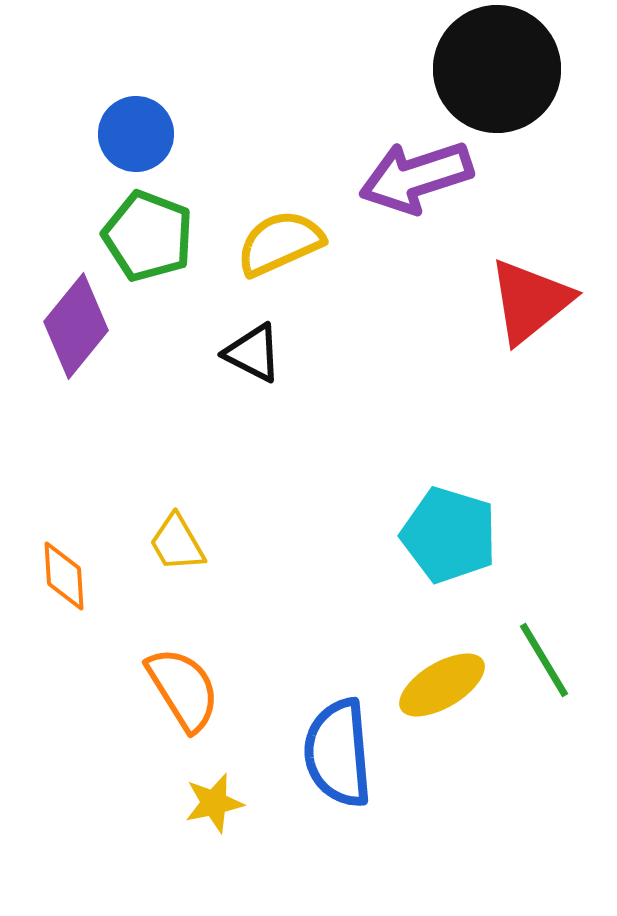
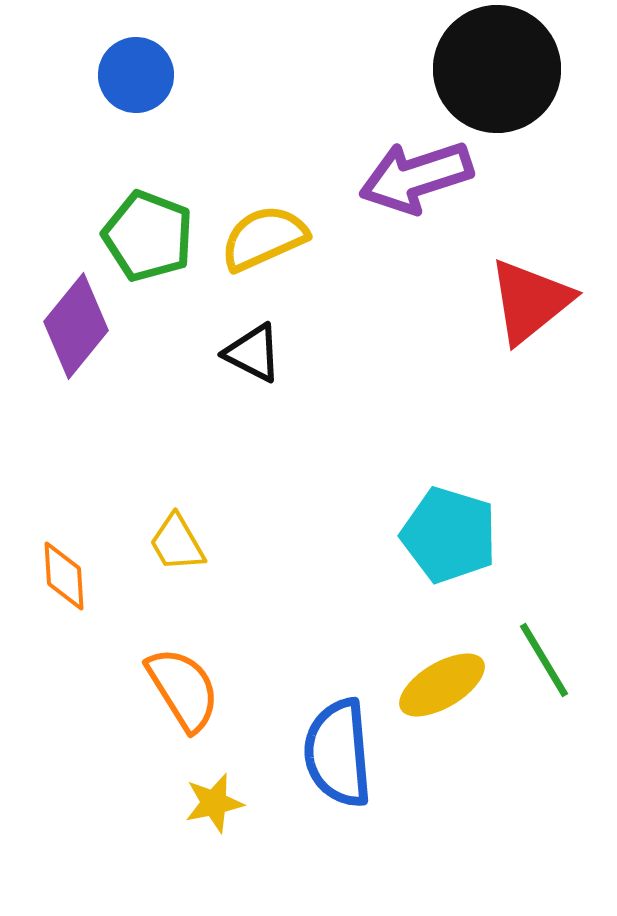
blue circle: moved 59 px up
yellow semicircle: moved 16 px left, 5 px up
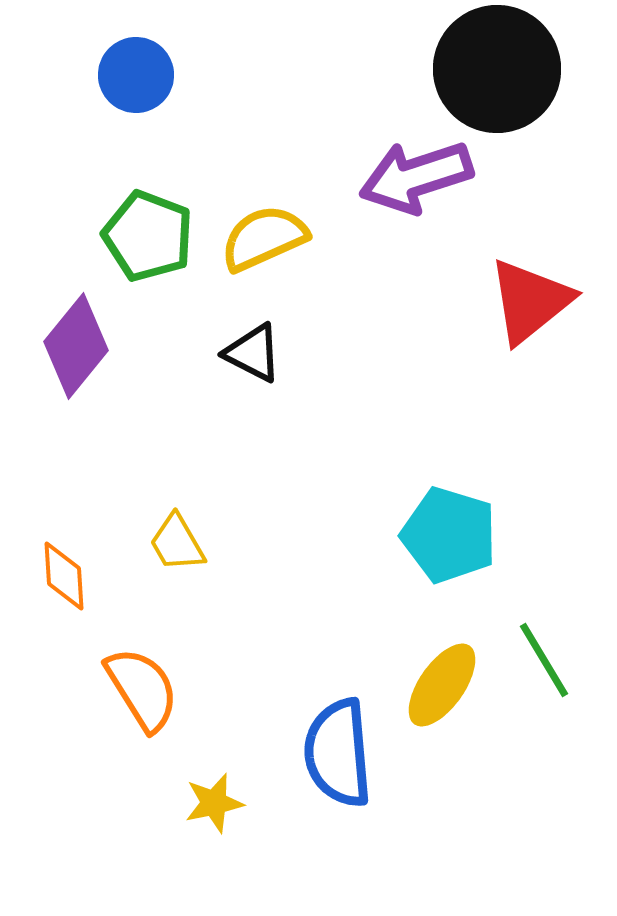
purple diamond: moved 20 px down
yellow ellipse: rotated 24 degrees counterclockwise
orange semicircle: moved 41 px left
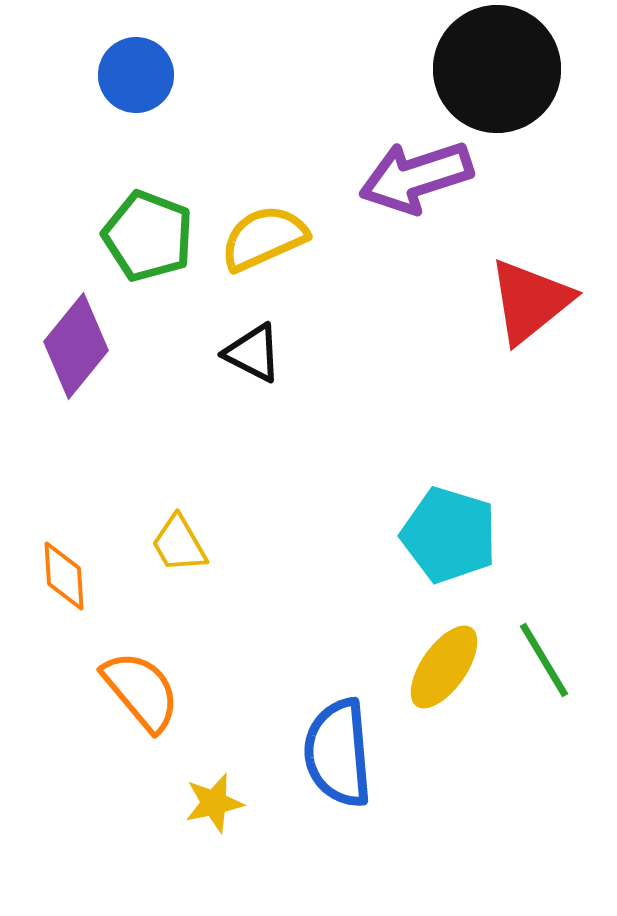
yellow trapezoid: moved 2 px right, 1 px down
yellow ellipse: moved 2 px right, 18 px up
orange semicircle: moved 1 px left, 2 px down; rotated 8 degrees counterclockwise
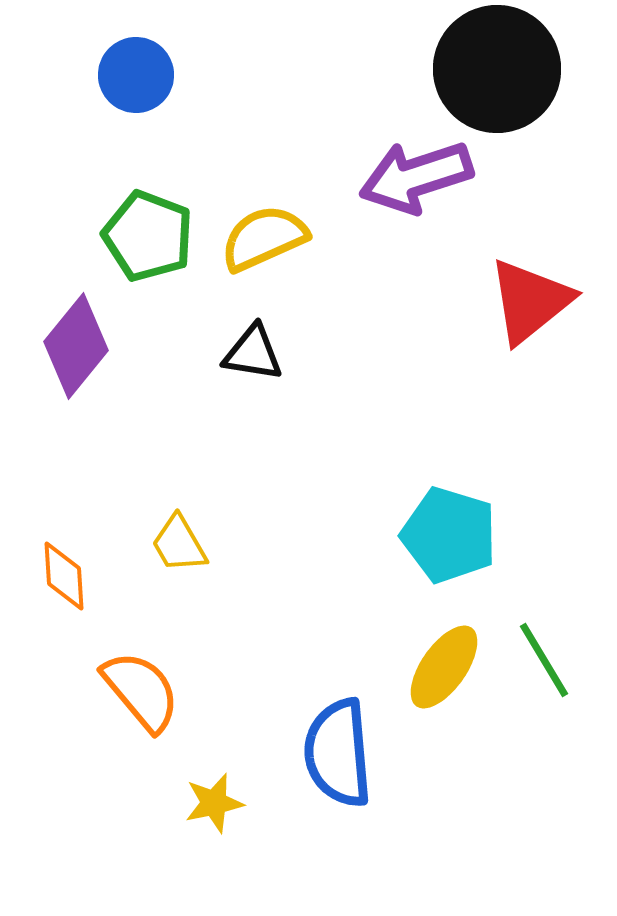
black triangle: rotated 18 degrees counterclockwise
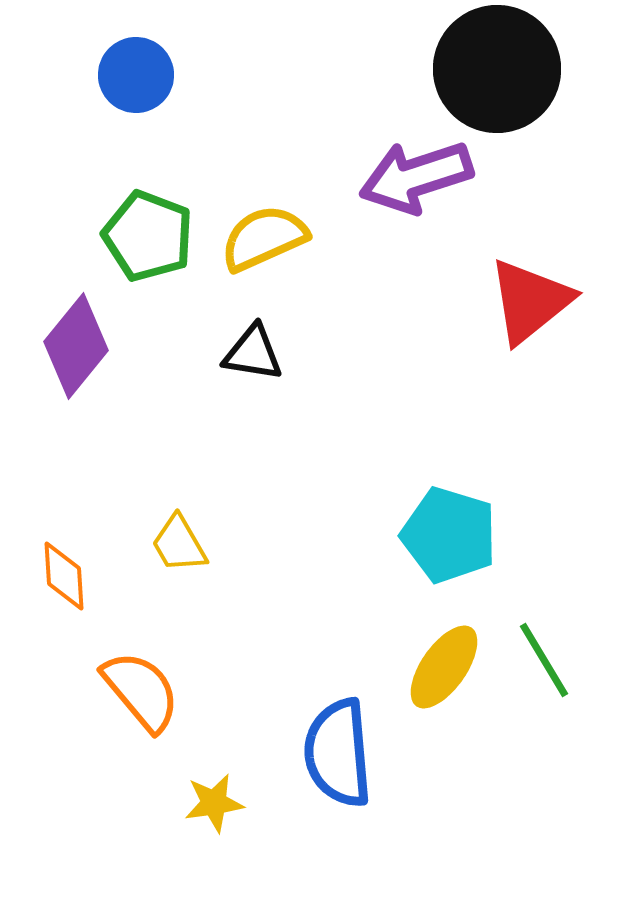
yellow star: rotated 4 degrees clockwise
